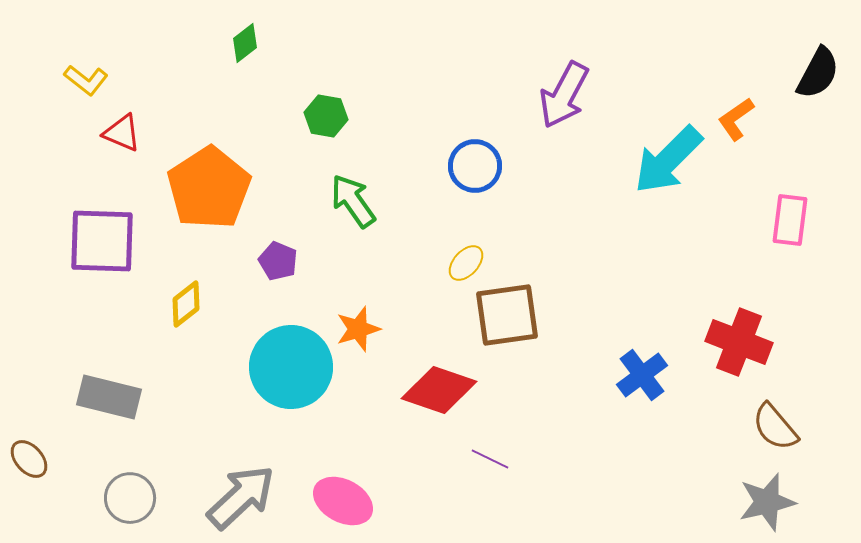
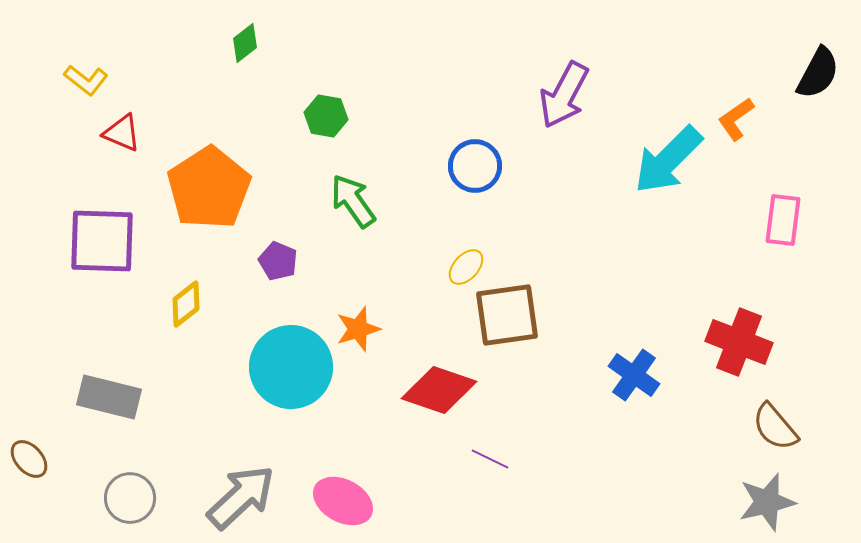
pink rectangle: moved 7 px left
yellow ellipse: moved 4 px down
blue cross: moved 8 px left; rotated 18 degrees counterclockwise
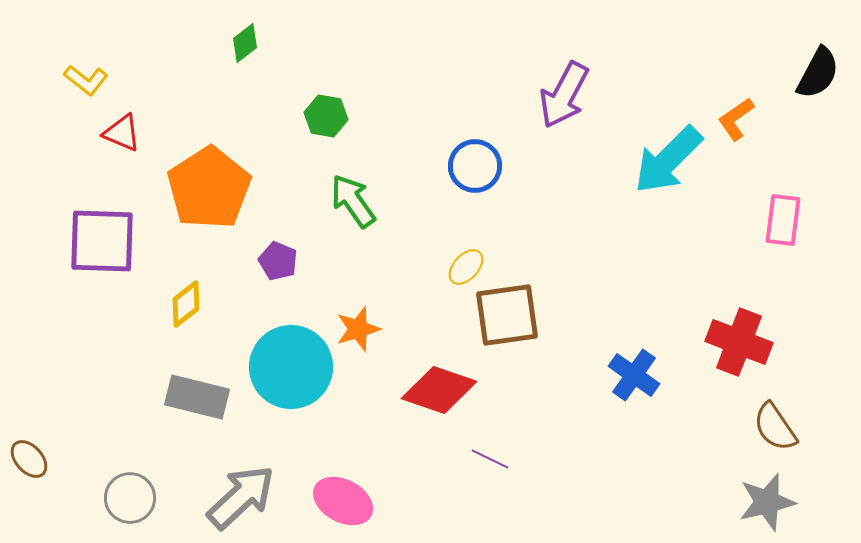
gray rectangle: moved 88 px right
brown semicircle: rotated 6 degrees clockwise
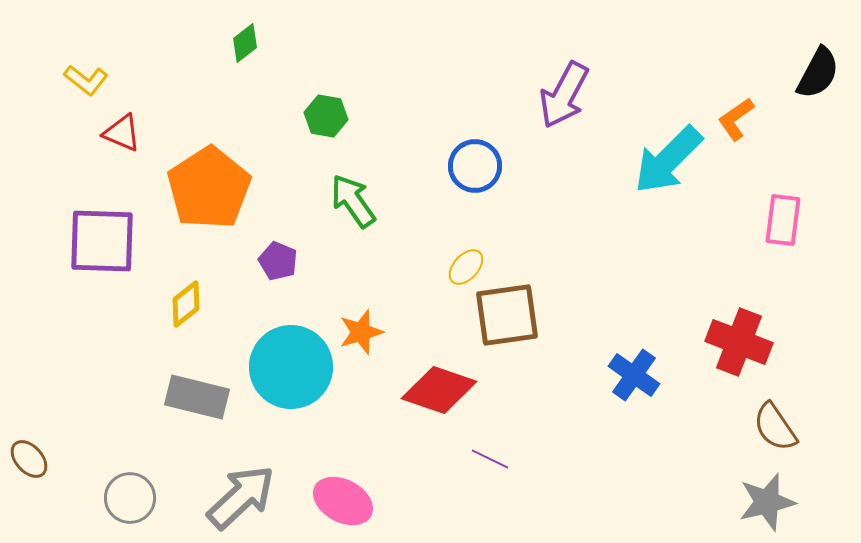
orange star: moved 3 px right, 3 px down
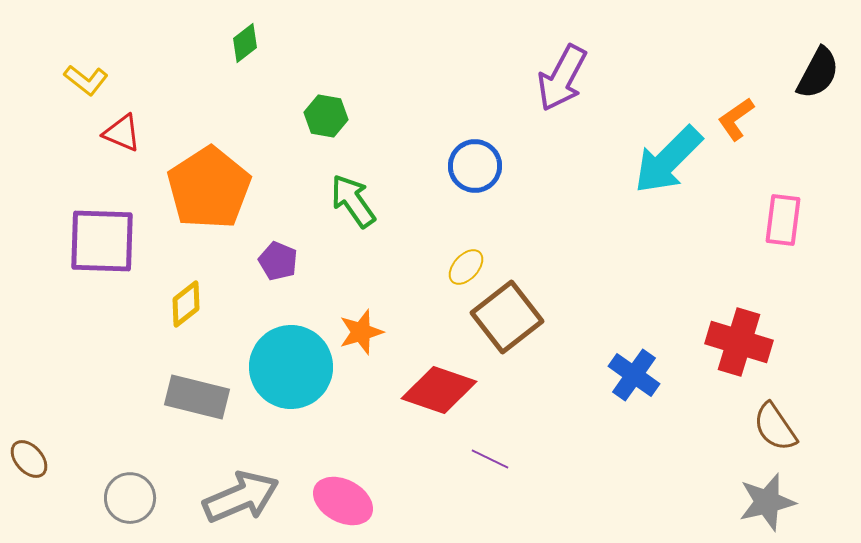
purple arrow: moved 2 px left, 17 px up
brown square: moved 2 px down; rotated 30 degrees counterclockwise
red cross: rotated 4 degrees counterclockwise
gray arrow: rotated 20 degrees clockwise
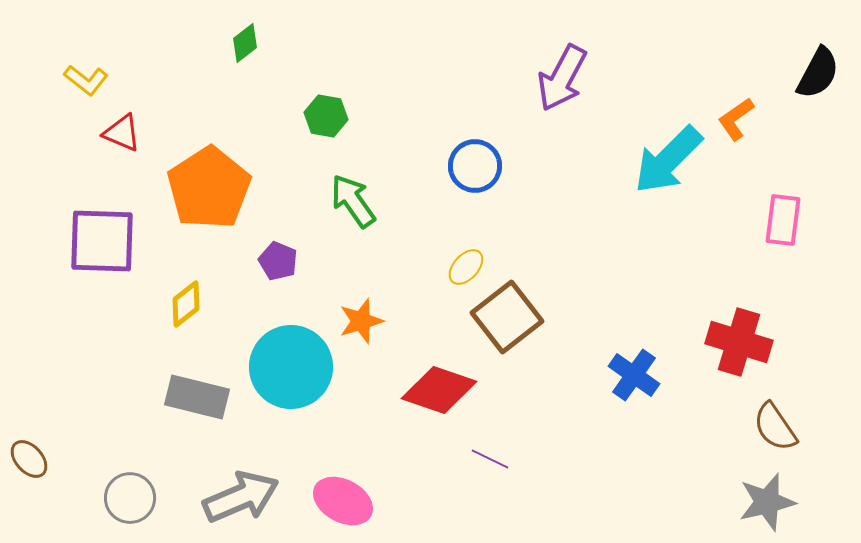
orange star: moved 11 px up
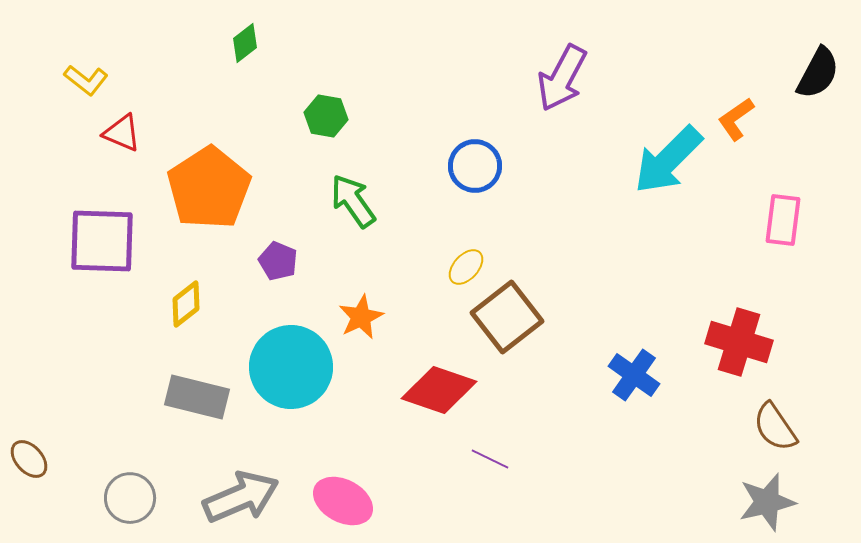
orange star: moved 4 px up; rotated 9 degrees counterclockwise
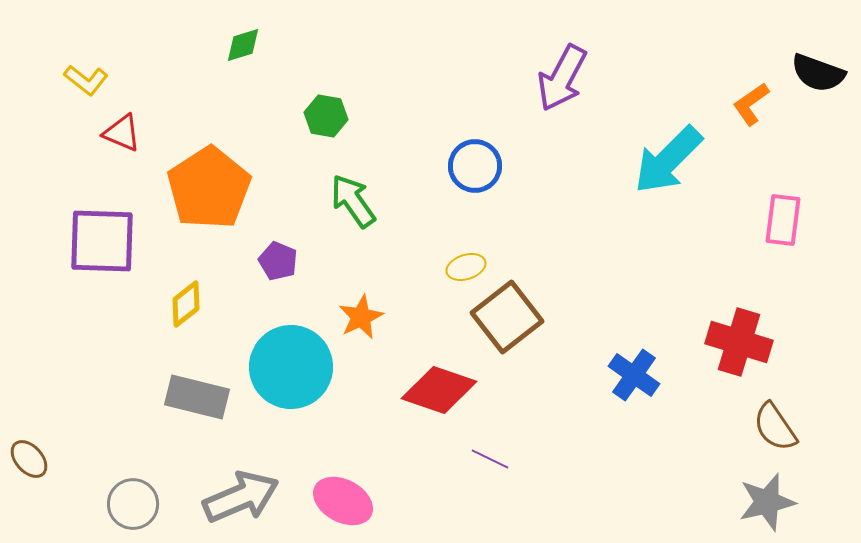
green diamond: moved 2 px left, 2 px down; rotated 21 degrees clockwise
black semicircle: rotated 82 degrees clockwise
orange L-shape: moved 15 px right, 15 px up
yellow ellipse: rotated 30 degrees clockwise
gray circle: moved 3 px right, 6 px down
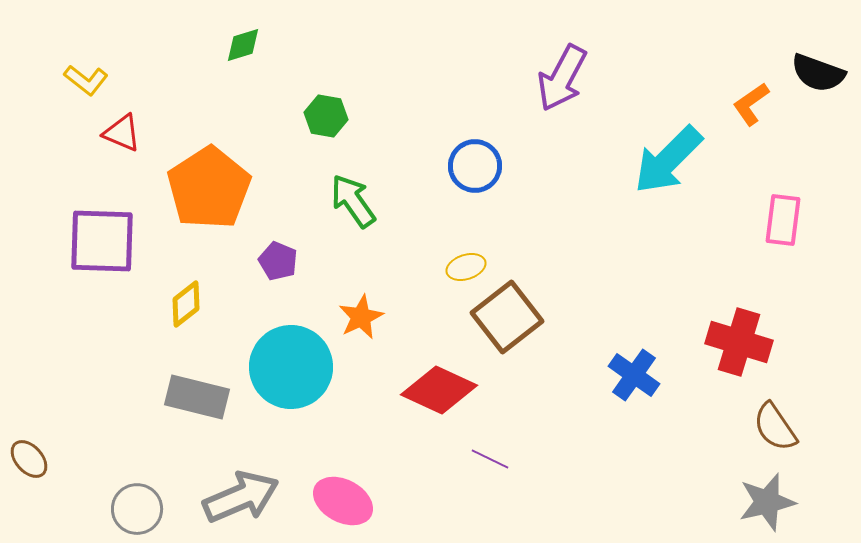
red diamond: rotated 6 degrees clockwise
gray circle: moved 4 px right, 5 px down
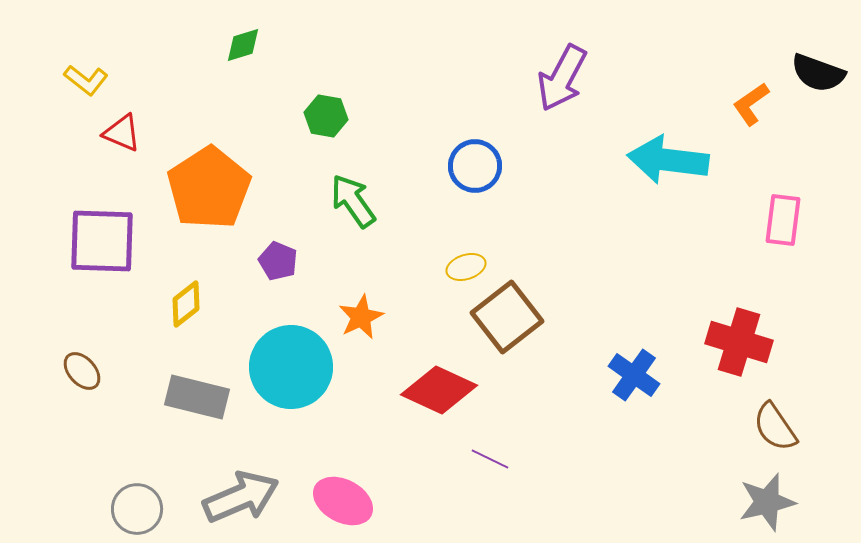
cyan arrow: rotated 52 degrees clockwise
brown ellipse: moved 53 px right, 88 px up
